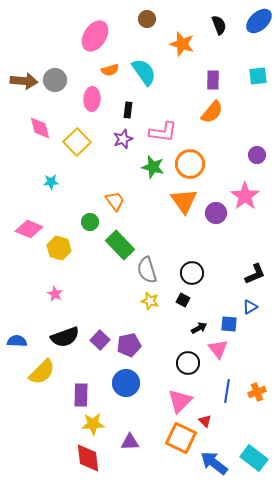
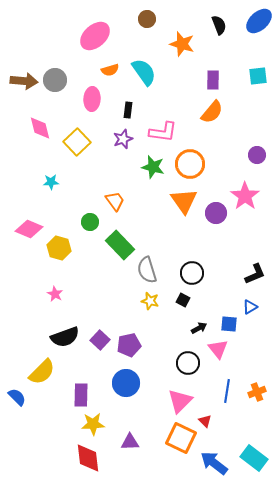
pink ellipse at (95, 36): rotated 16 degrees clockwise
blue semicircle at (17, 341): moved 56 px down; rotated 42 degrees clockwise
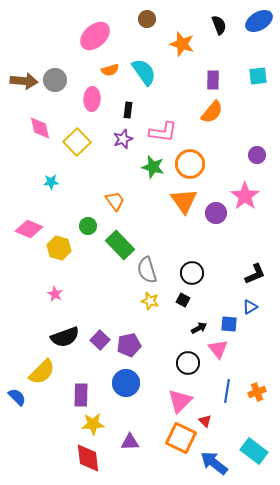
blue ellipse at (259, 21): rotated 12 degrees clockwise
green circle at (90, 222): moved 2 px left, 4 px down
cyan rectangle at (254, 458): moved 7 px up
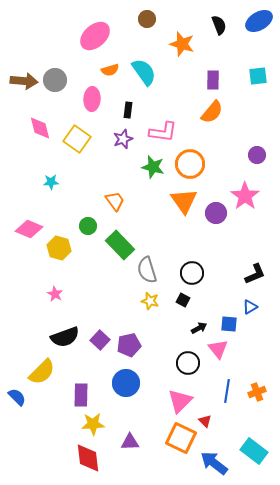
yellow square at (77, 142): moved 3 px up; rotated 12 degrees counterclockwise
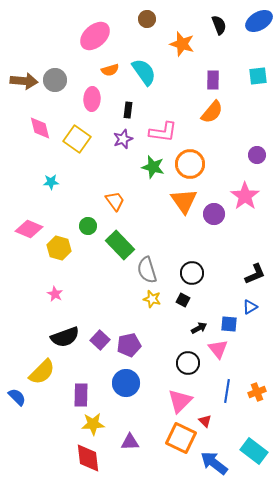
purple circle at (216, 213): moved 2 px left, 1 px down
yellow star at (150, 301): moved 2 px right, 2 px up
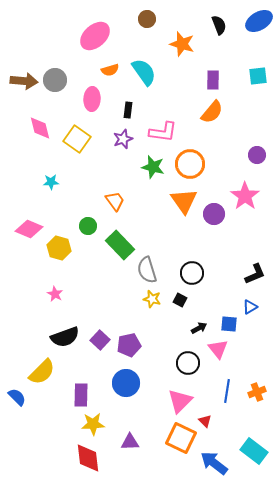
black square at (183, 300): moved 3 px left
